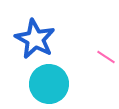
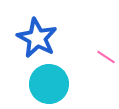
blue star: moved 2 px right, 1 px up
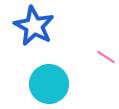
blue star: moved 3 px left, 12 px up
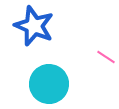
blue star: rotated 6 degrees counterclockwise
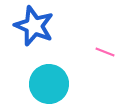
pink line: moved 1 px left, 5 px up; rotated 12 degrees counterclockwise
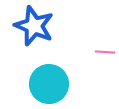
pink line: rotated 18 degrees counterclockwise
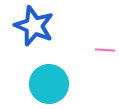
pink line: moved 2 px up
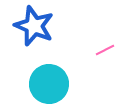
pink line: rotated 30 degrees counterclockwise
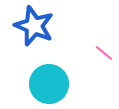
pink line: moved 1 px left, 3 px down; rotated 66 degrees clockwise
